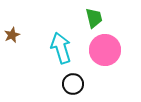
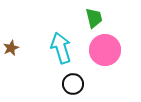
brown star: moved 1 px left, 13 px down
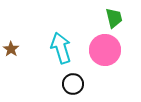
green trapezoid: moved 20 px right
brown star: moved 1 px down; rotated 14 degrees counterclockwise
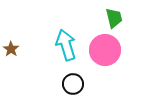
cyan arrow: moved 5 px right, 3 px up
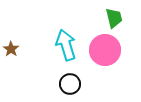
black circle: moved 3 px left
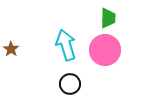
green trapezoid: moved 6 px left; rotated 15 degrees clockwise
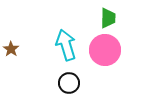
black circle: moved 1 px left, 1 px up
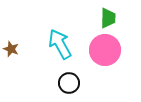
cyan arrow: moved 6 px left, 1 px up; rotated 12 degrees counterclockwise
brown star: rotated 14 degrees counterclockwise
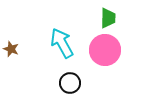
cyan arrow: moved 2 px right, 1 px up
black circle: moved 1 px right
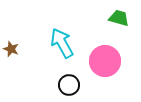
green trapezoid: moved 11 px right; rotated 75 degrees counterclockwise
pink circle: moved 11 px down
black circle: moved 1 px left, 2 px down
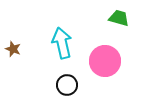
cyan arrow: rotated 16 degrees clockwise
brown star: moved 2 px right
black circle: moved 2 px left
